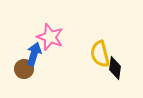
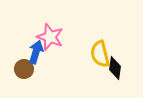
blue arrow: moved 2 px right, 2 px up
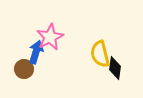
pink star: rotated 24 degrees clockwise
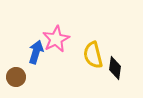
pink star: moved 6 px right, 2 px down
yellow semicircle: moved 7 px left, 1 px down
brown circle: moved 8 px left, 8 px down
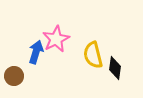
brown circle: moved 2 px left, 1 px up
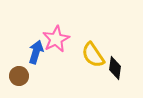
yellow semicircle: rotated 20 degrees counterclockwise
brown circle: moved 5 px right
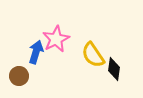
black diamond: moved 1 px left, 1 px down
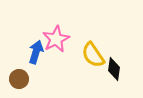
brown circle: moved 3 px down
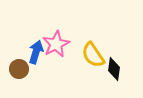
pink star: moved 5 px down
brown circle: moved 10 px up
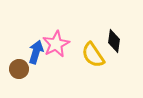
black diamond: moved 28 px up
